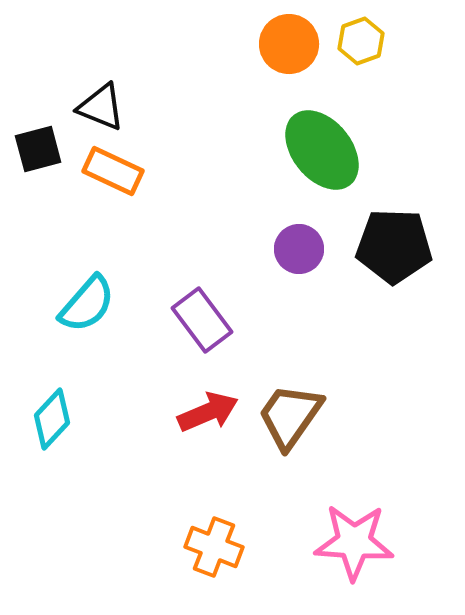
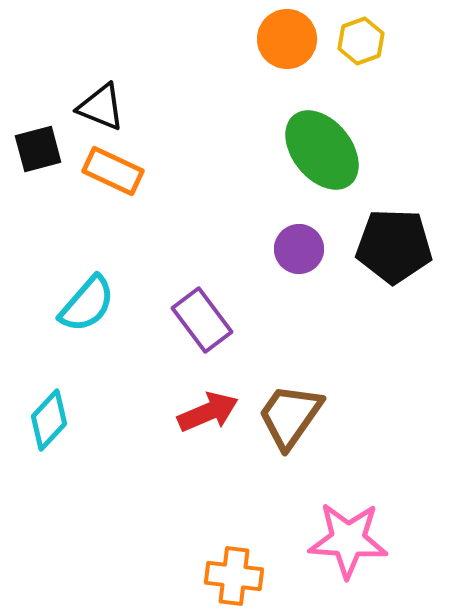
orange circle: moved 2 px left, 5 px up
cyan diamond: moved 3 px left, 1 px down
pink star: moved 6 px left, 2 px up
orange cross: moved 20 px right, 29 px down; rotated 14 degrees counterclockwise
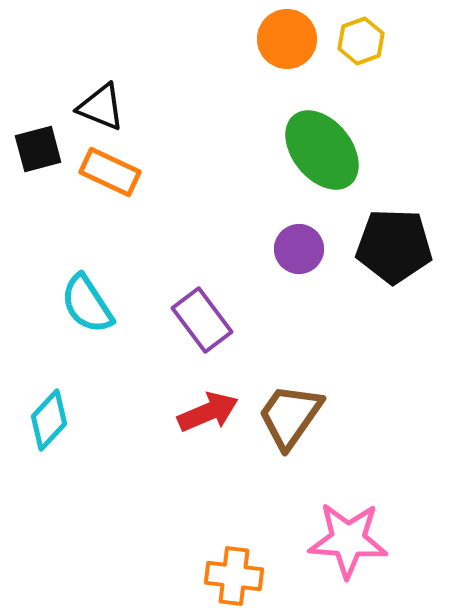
orange rectangle: moved 3 px left, 1 px down
cyan semicircle: rotated 106 degrees clockwise
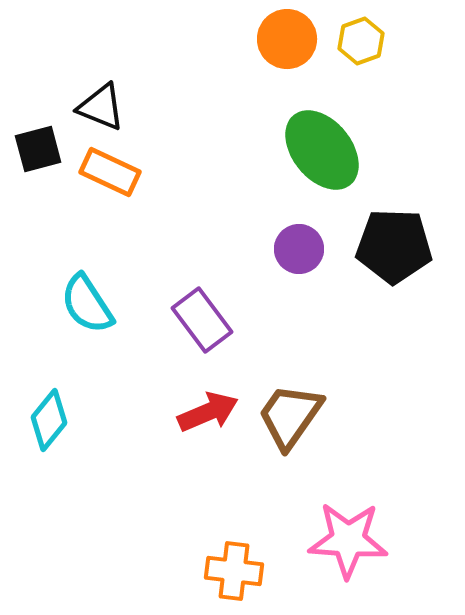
cyan diamond: rotated 4 degrees counterclockwise
orange cross: moved 5 px up
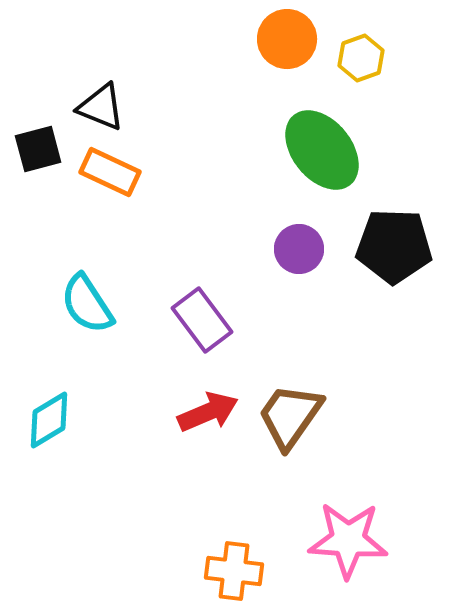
yellow hexagon: moved 17 px down
cyan diamond: rotated 20 degrees clockwise
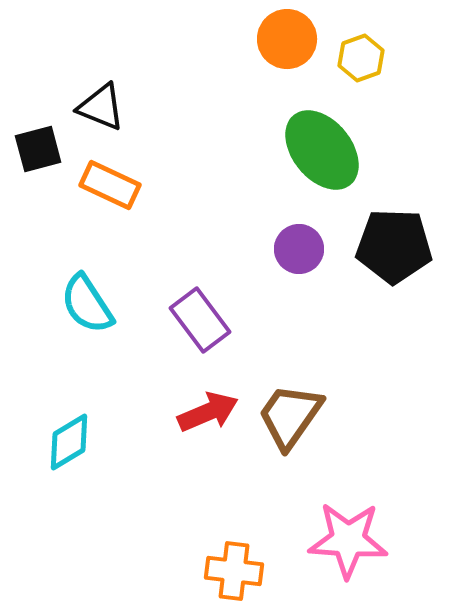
orange rectangle: moved 13 px down
purple rectangle: moved 2 px left
cyan diamond: moved 20 px right, 22 px down
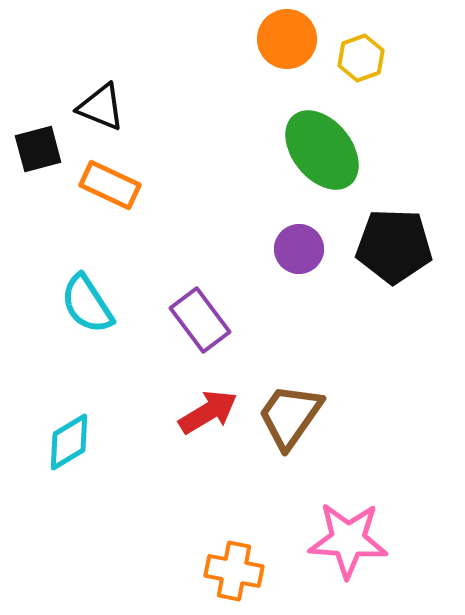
red arrow: rotated 8 degrees counterclockwise
orange cross: rotated 4 degrees clockwise
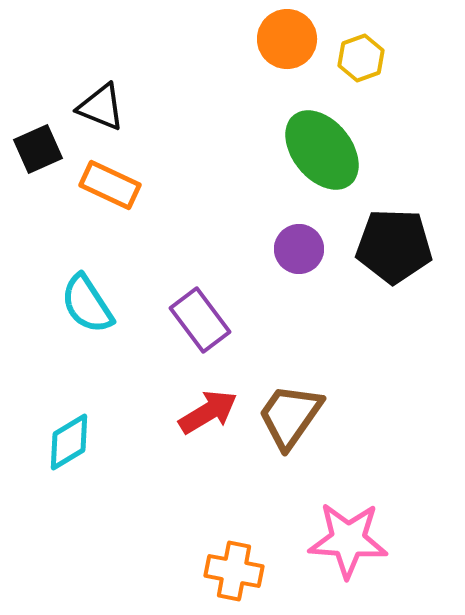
black square: rotated 9 degrees counterclockwise
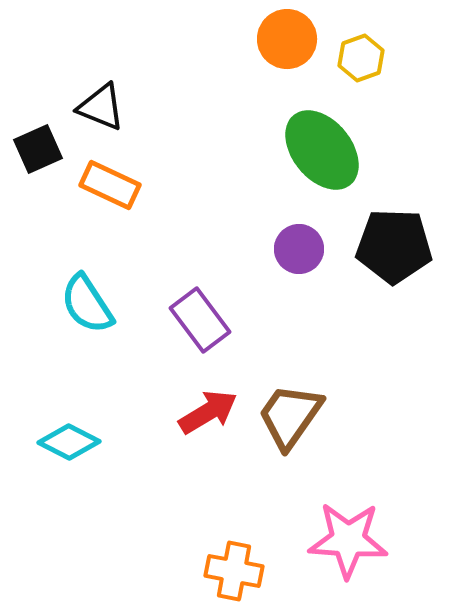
cyan diamond: rotated 58 degrees clockwise
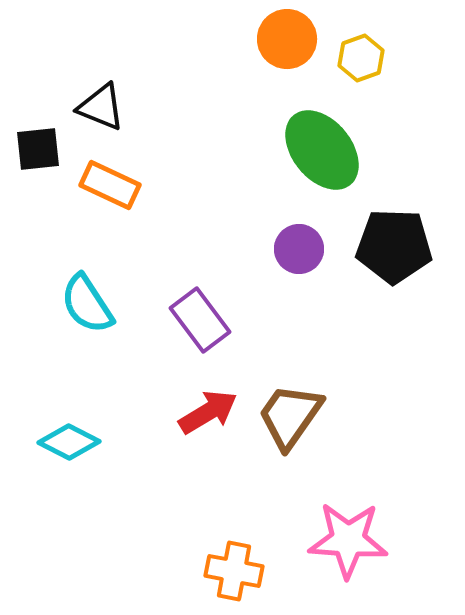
black square: rotated 18 degrees clockwise
